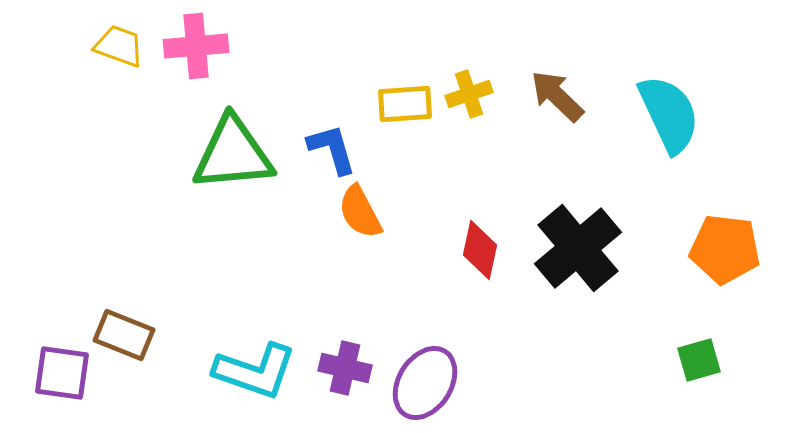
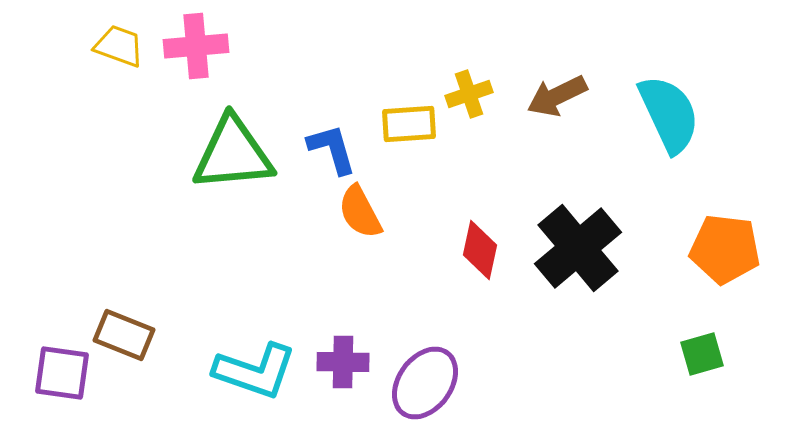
brown arrow: rotated 70 degrees counterclockwise
yellow rectangle: moved 4 px right, 20 px down
green square: moved 3 px right, 6 px up
purple cross: moved 2 px left, 6 px up; rotated 12 degrees counterclockwise
purple ellipse: rotated 4 degrees clockwise
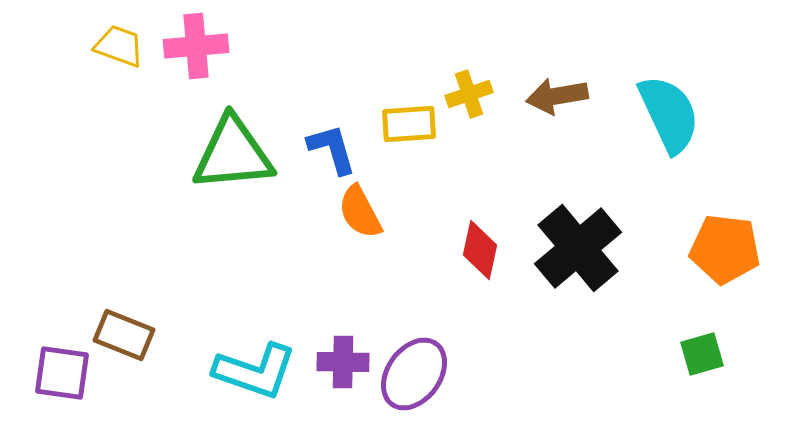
brown arrow: rotated 16 degrees clockwise
purple ellipse: moved 11 px left, 9 px up
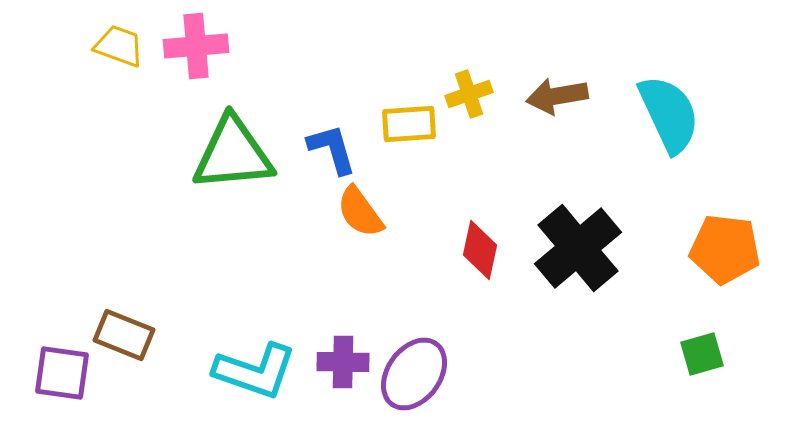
orange semicircle: rotated 8 degrees counterclockwise
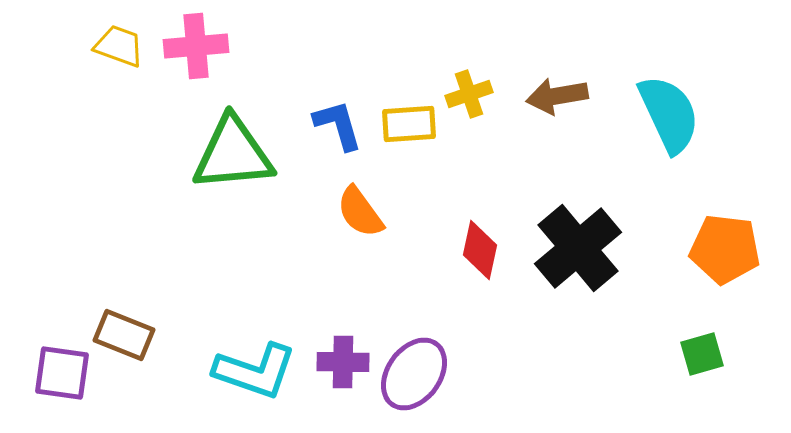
blue L-shape: moved 6 px right, 24 px up
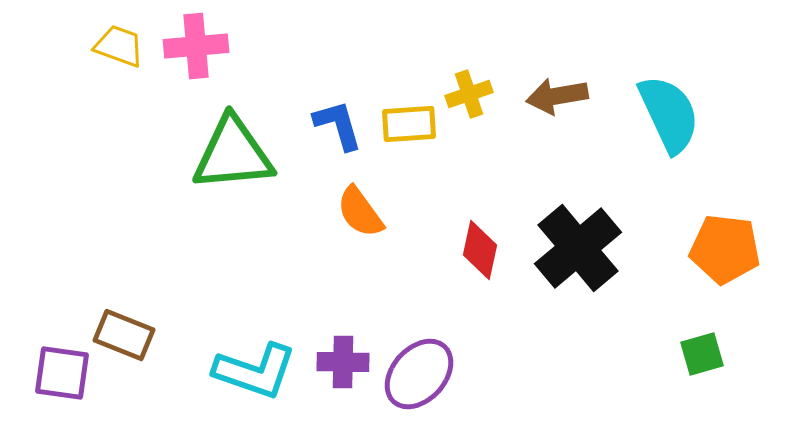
purple ellipse: moved 5 px right; rotated 6 degrees clockwise
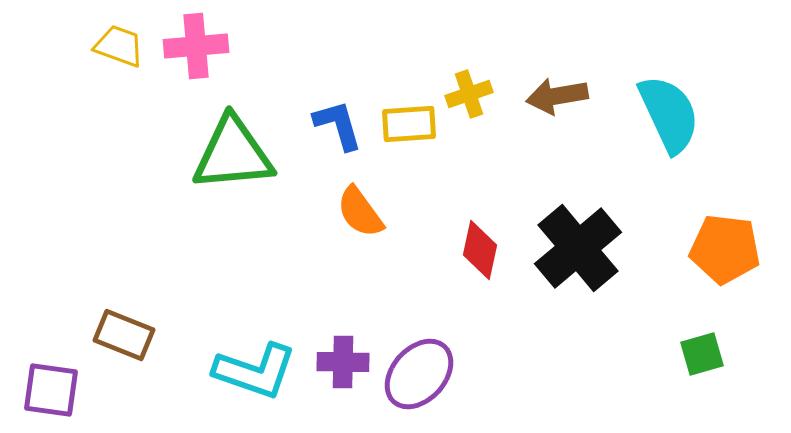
purple square: moved 11 px left, 17 px down
